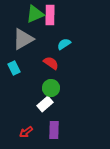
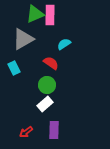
green circle: moved 4 px left, 3 px up
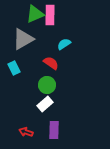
red arrow: rotated 56 degrees clockwise
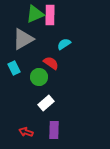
green circle: moved 8 px left, 8 px up
white rectangle: moved 1 px right, 1 px up
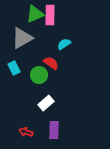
gray triangle: moved 1 px left, 1 px up
green circle: moved 2 px up
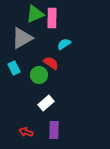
pink rectangle: moved 2 px right, 3 px down
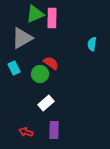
cyan semicircle: moved 28 px right; rotated 48 degrees counterclockwise
green circle: moved 1 px right, 1 px up
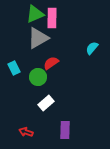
gray triangle: moved 16 px right
cyan semicircle: moved 4 px down; rotated 32 degrees clockwise
red semicircle: rotated 70 degrees counterclockwise
green circle: moved 2 px left, 3 px down
purple rectangle: moved 11 px right
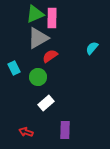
red semicircle: moved 1 px left, 7 px up
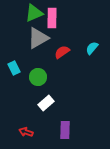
green triangle: moved 1 px left, 1 px up
red semicircle: moved 12 px right, 4 px up
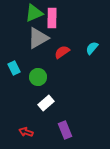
purple rectangle: rotated 24 degrees counterclockwise
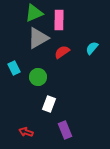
pink rectangle: moved 7 px right, 2 px down
white rectangle: moved 3 px right, 1 px down; rotated 28 degrees counterclockwise
